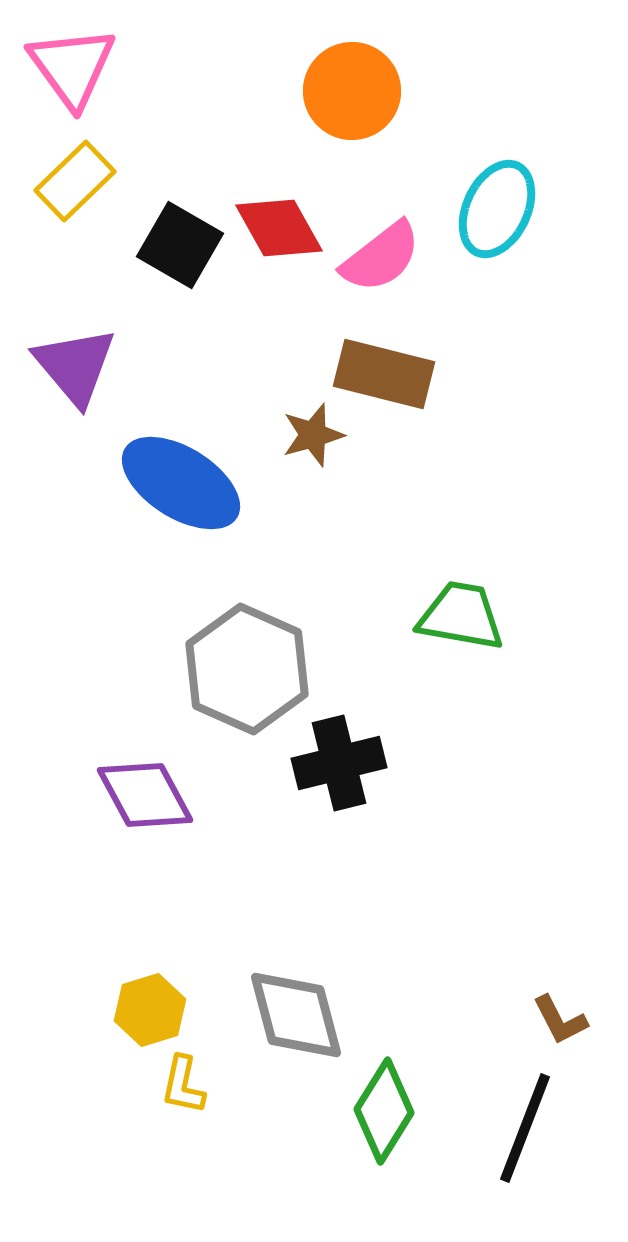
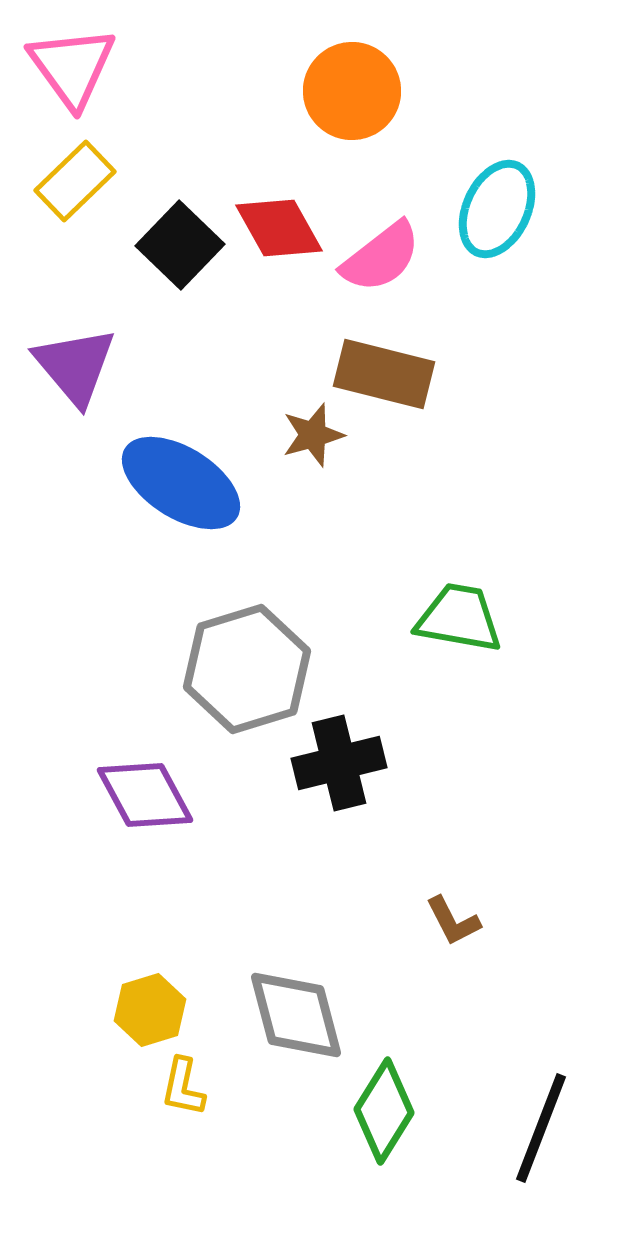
black square: rotated 14 degrees clockwise
green trapezoid: moved 2 px left, 2 px down
gray hexagon: rotated 19 degrees clockwise
brown L-shape: moved 107 px left, 99 px up
yellow L-shape: moved 2 px down
black line: moved 16 px right
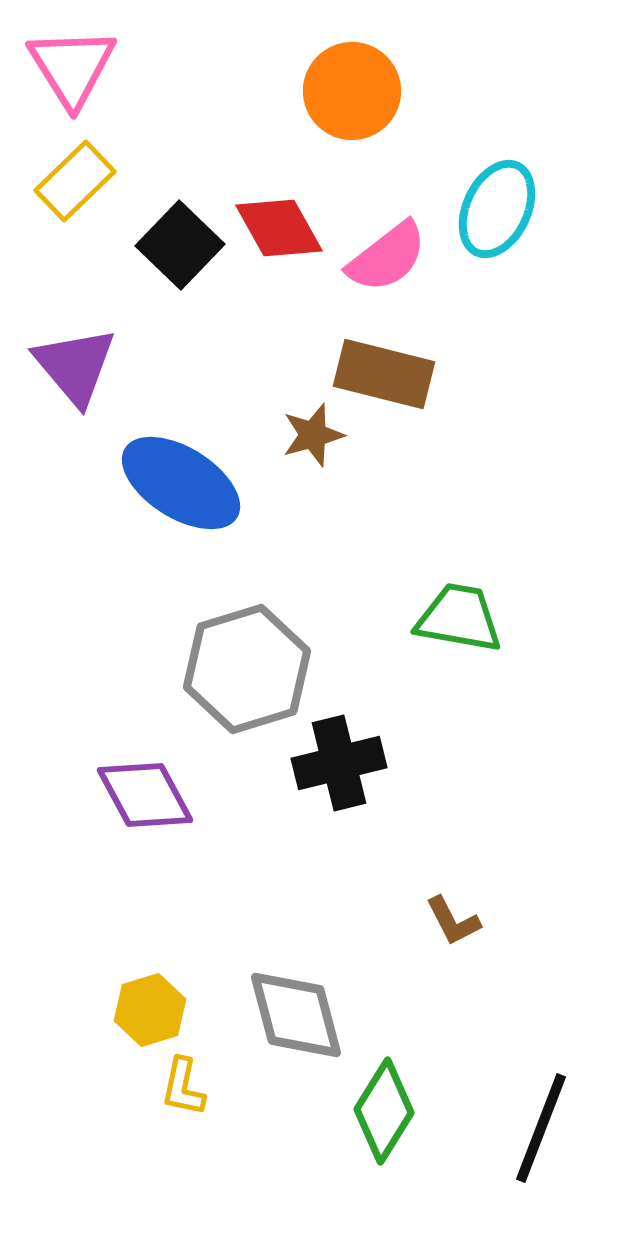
pink triangle: rotated 4 degrees clockwise
pink semicircle: moved 6 px right
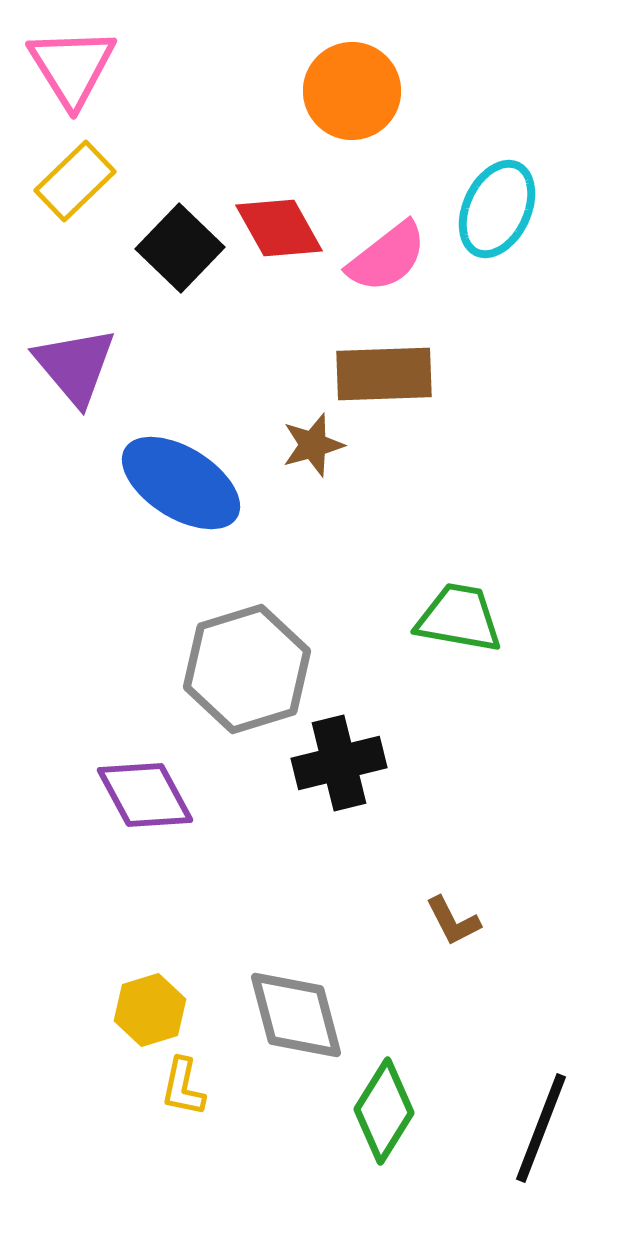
black square: moved 3 px down
brown rectangle: rotated 16 degrees counterclockwise
brown star: moved 10 px down
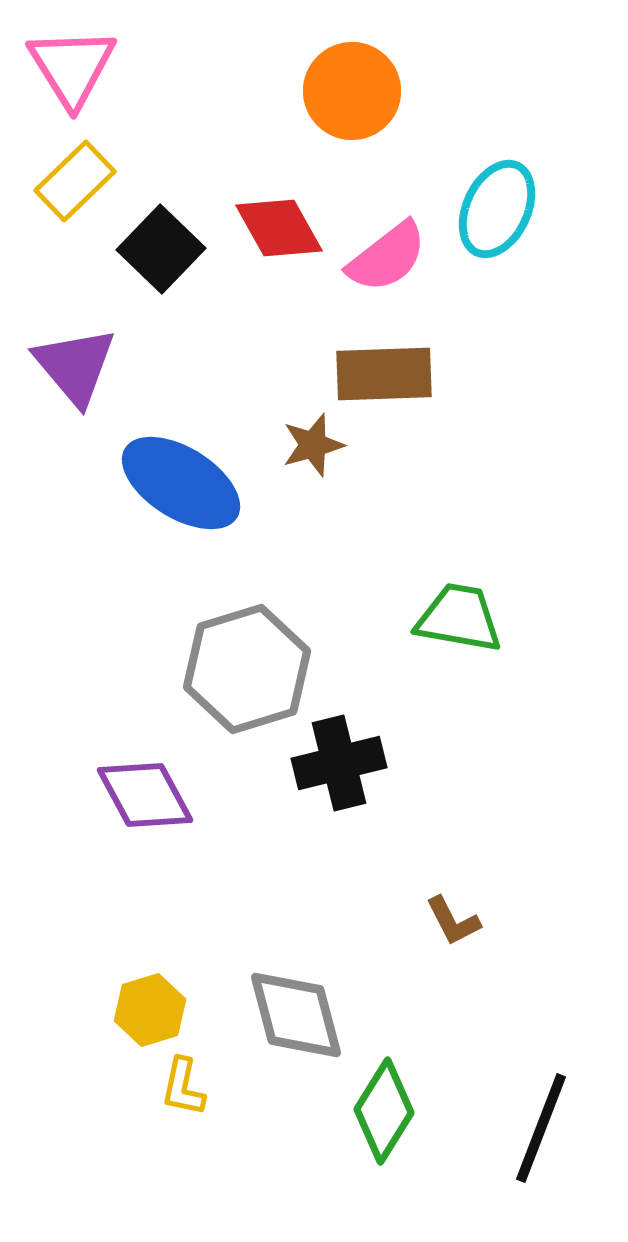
black square: moved 19 px left, 1 px down
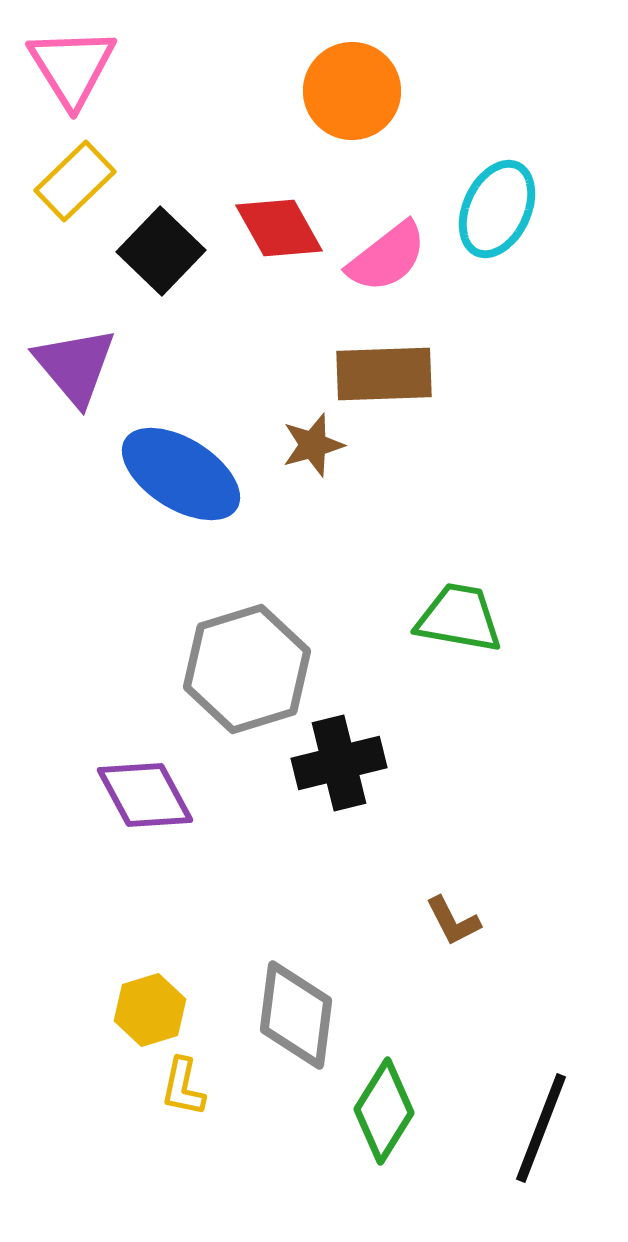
black square: moved 2 px down
blue ellipse: moved 9 px up
gray diamond: rotated 22 degrees clockwise
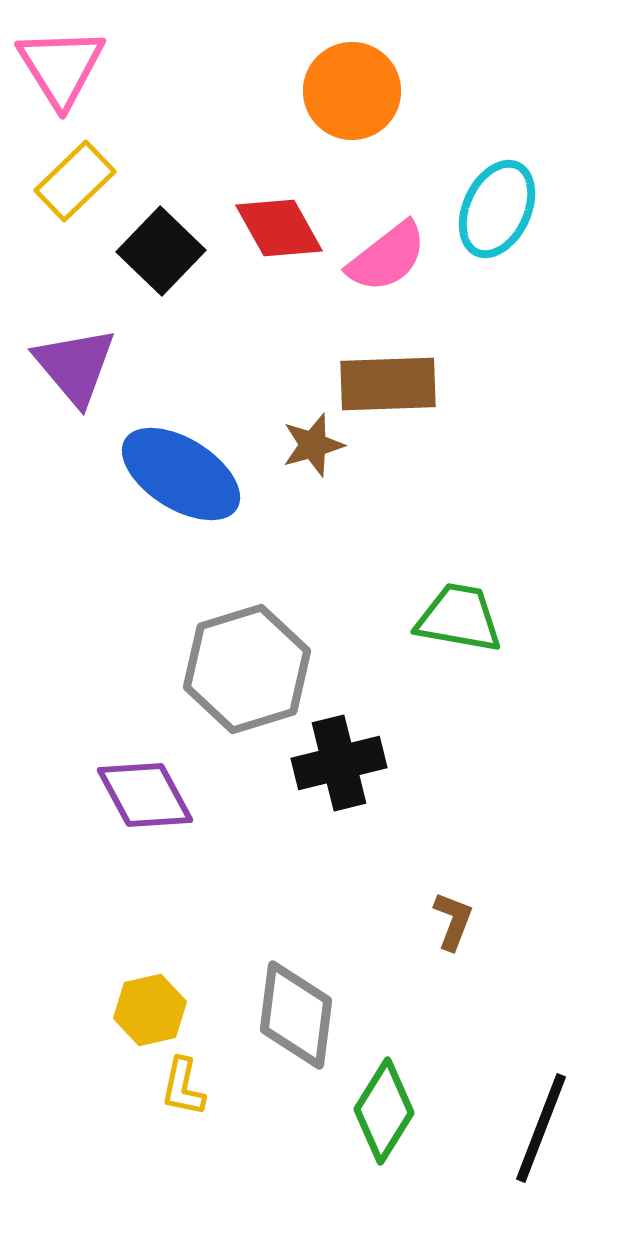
pink triangle: moved 11 px left
brown rectangle: moved 4 px right, 10 px down
brown L-shape: rotated 132 degrees counterclockwise
yellow hexagon: rotated 4 degrees clockwise
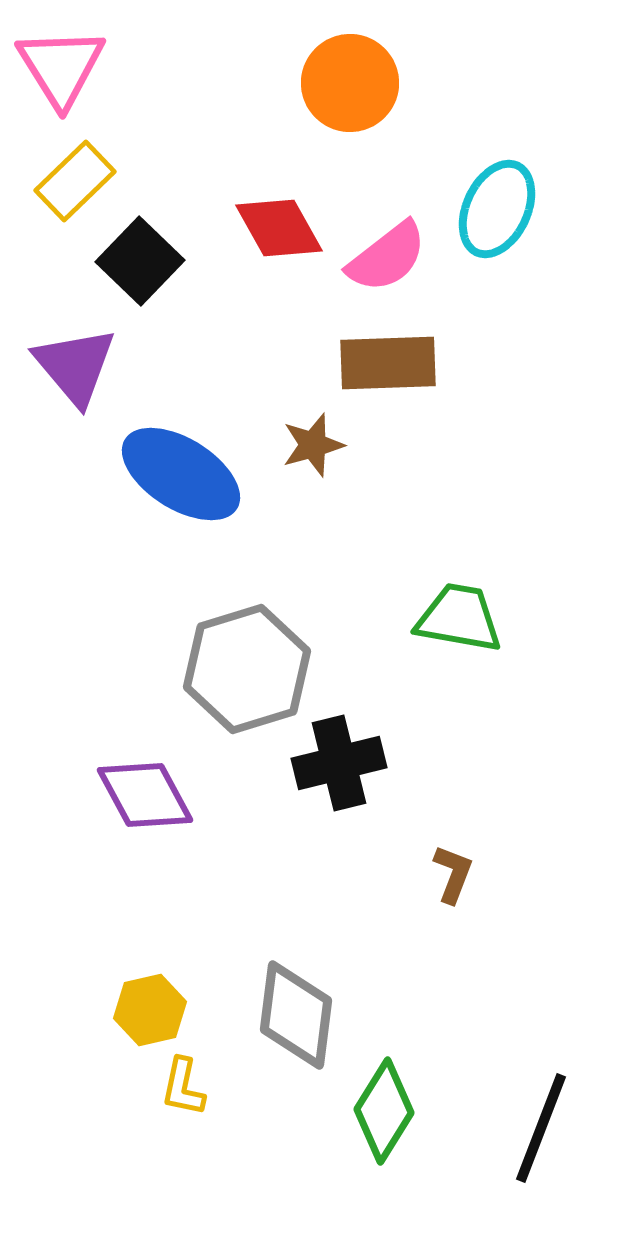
orange circle: moved 2 px left, 8 px up
black square: moved 21 px left, 10 px down
brown rectangle: moved 21 px up
brown L-shape: moved 47 px up
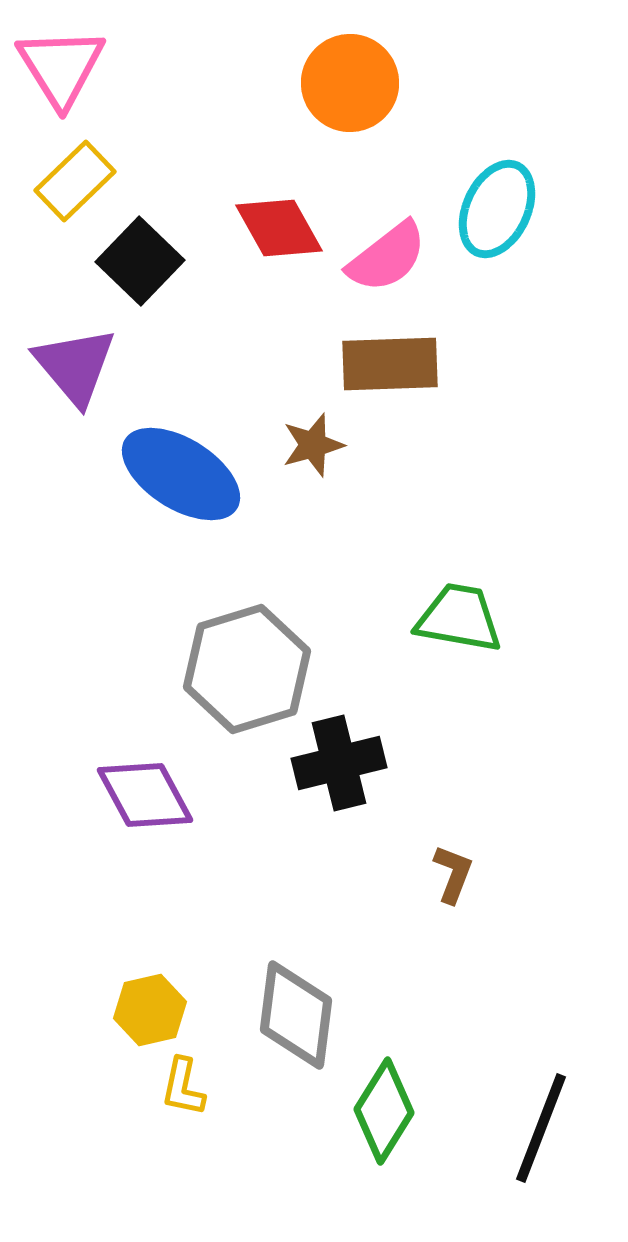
brown rectangle: moved 2 px right, 1 px down
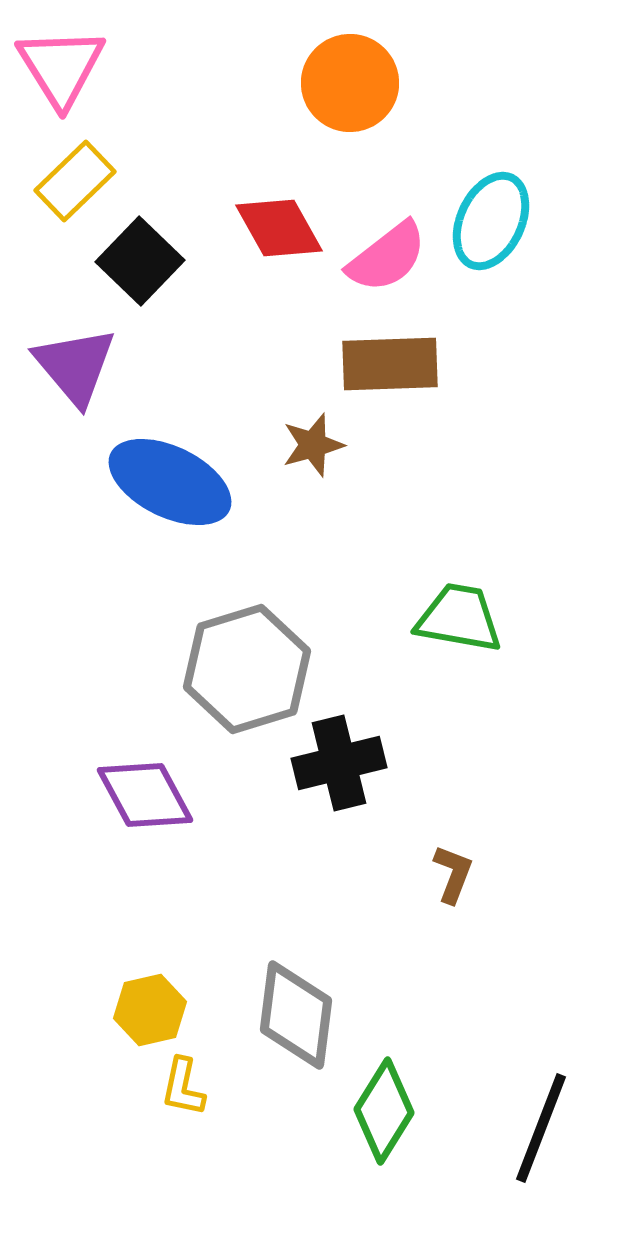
cyan ellipse: moved 6 px left, 12 px down
blue ellipse: moved 11 px left, 8 px down; rotated 6 degrees counterclockwise
